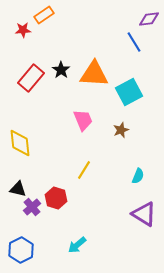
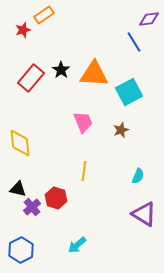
red star: rotated 14 degrees counterclockwise
pink trapezoid: moved 2 px down
yellow line: moved 1 px down; rotated 24 degrees counterclockwise
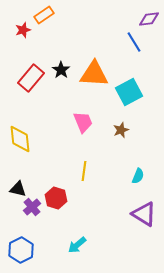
yellow diamond: moved 4 px up
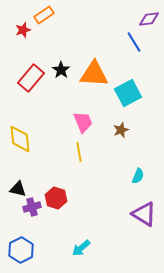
cyan square: moved 1 px left, 1 px down
yellow line: moved 5 px left, 19 px up; rotated 18 degrees counterclockwise
purple cross: rotated 24 degrees clockwise
cyan arrow: moved 4 px right, 3 px down
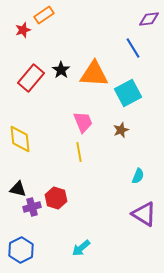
blue line: moved 1 px left, 6 px down
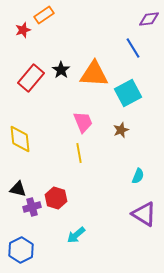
yellow line: moved 1 px down
cyan arrow: moved 5 px left, 13 px up
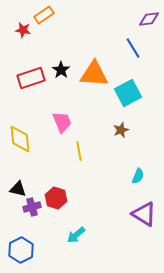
red star: rotated 28 degrees clockwise
red rectangle: rotated 32 degrees clockwise
pink trapezoid: moved 21 px left
yellow line: moved 2 px up
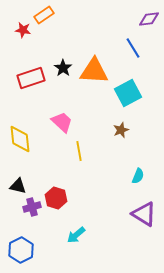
black star: moved 2 px right, 2 px up
orange triangle: moved 3 px up
pink trapezoid: rotated 25 degrees counterclockwise
black triangle: moved 3 px up
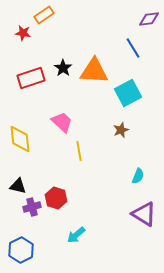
red star: moved 3 px down
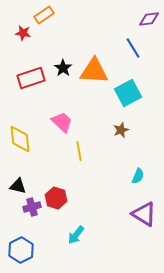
cyan arrow: rotated 12 degrees counterclockwise
